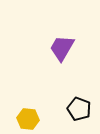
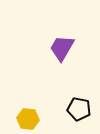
black pentagon: rotated 10 degrees counterclockwise
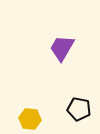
yellow hexagon: moved 2 px right
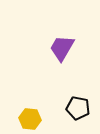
black pentagon: moved 1 px left, 1 px up
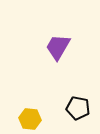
purple trapezoid: moved 4 px left, 1 px up
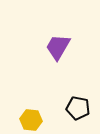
yellow hexagon: moved 1 px right, 1 px down
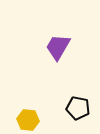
yellow hexagon: moved 3 px left
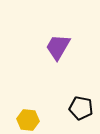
black pentagon: moved 3 px right
